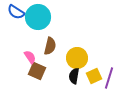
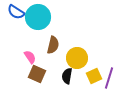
brown semicircle: moved 3 px right, 1 px up
brown square: moved 3 px down
black semicircle: moved 7 px left
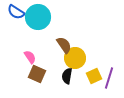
brown semicircle: moved 11 px right; rotated 48 degrees counterclockwise
yellow circle: moved 2 px left
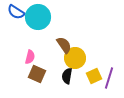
pink semicircle: rotated 48 degrees clockwise
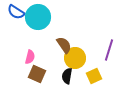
purple line: moved 28 px up
